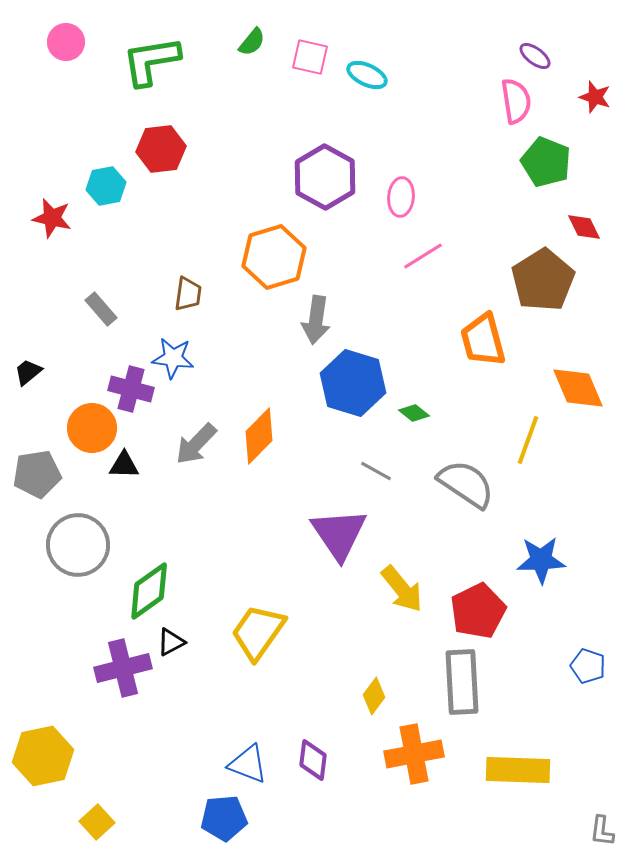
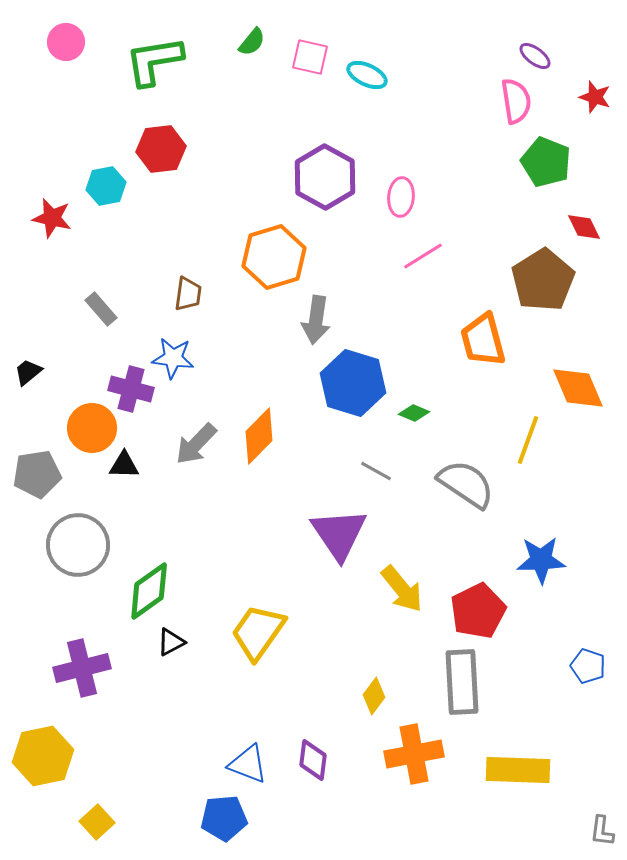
green L-shape at (151, 61): moved 3 px right
green diamond at (414, 413): rotated 16 degrees counterclockwise
purple cross at (123, 668): moved 41 px left
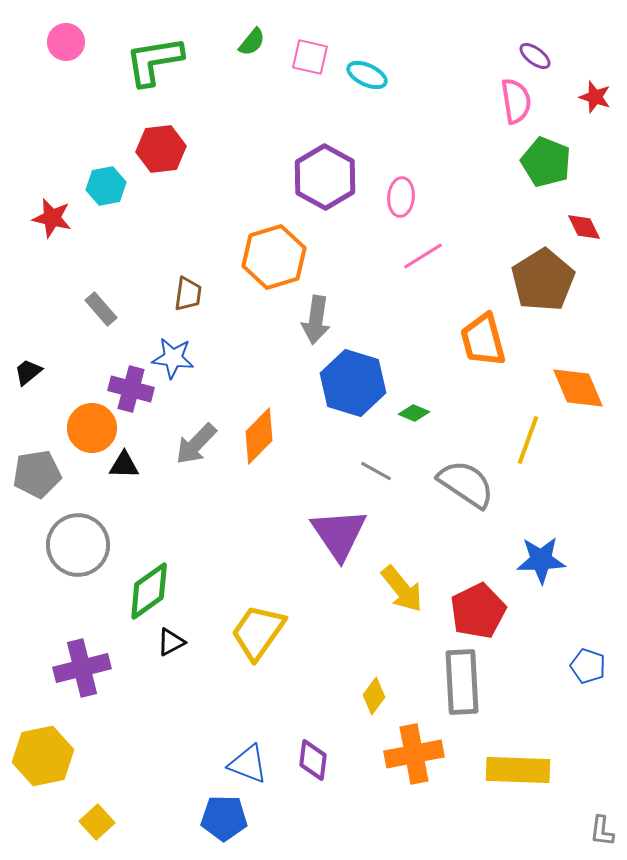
blue pentagon at (224, 818): rotated 6 degrees clockwise
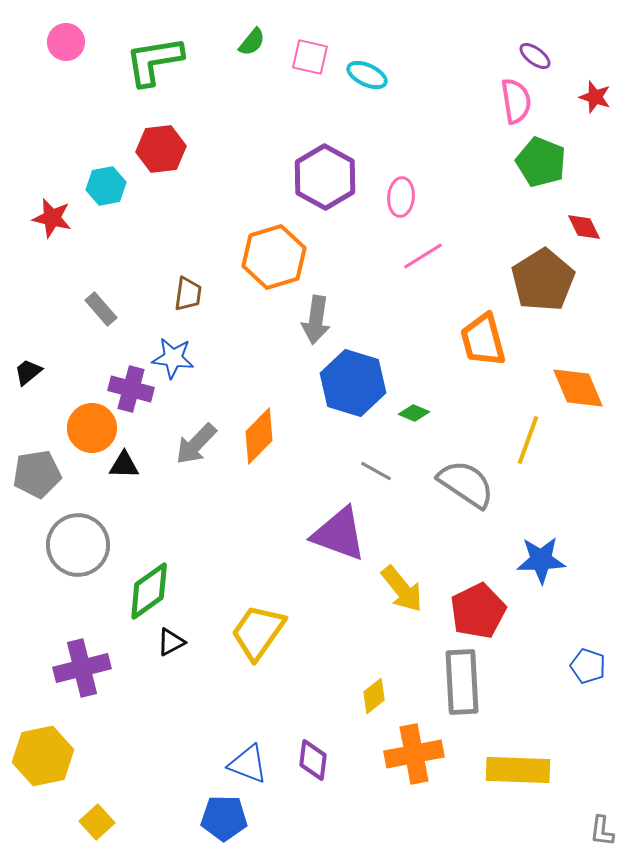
green pentagon at (546, 162): moved 5 px left
purple triangle at (339, 534): rotated 36 degrees counterclockwise
yellow diamond at (374, 696): rotated 15 degrees clockwise
